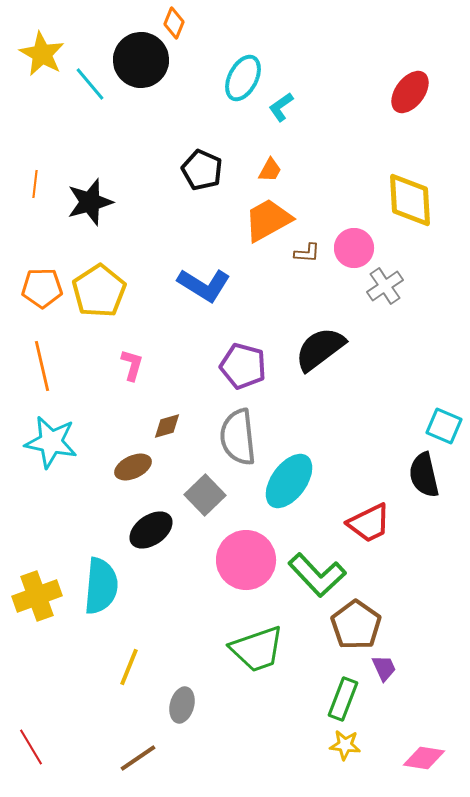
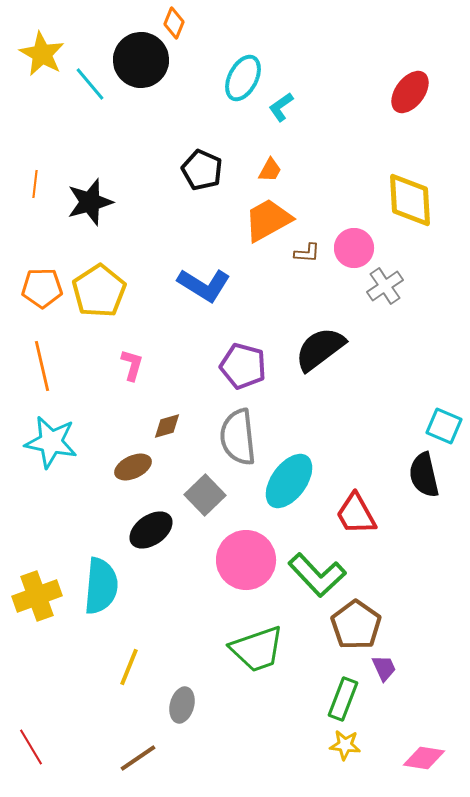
red trapezoid at (369, 523): moved 13 px left, 9 px up; rotated 87 degrees clockwise
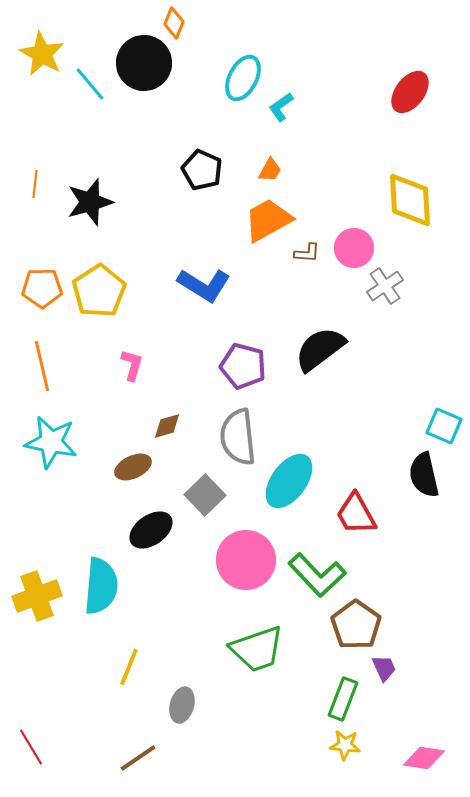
black circle at (141, 60): moved 3 px right, 3 px down
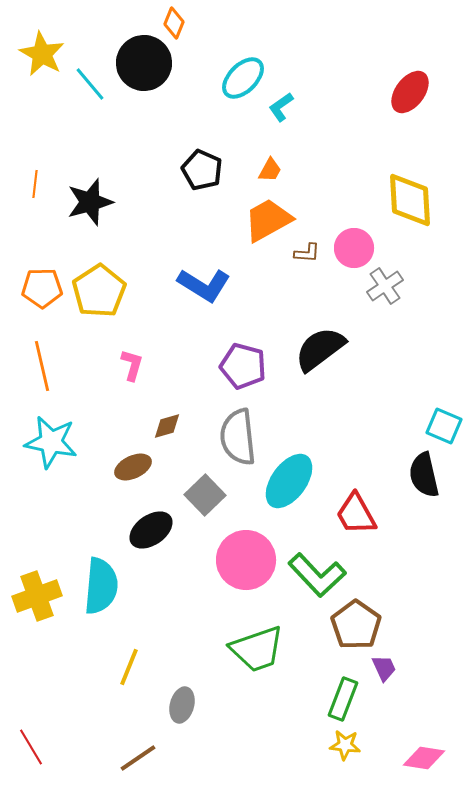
cyan ellipse at (243, 78): rotated 18 degrees clockwise
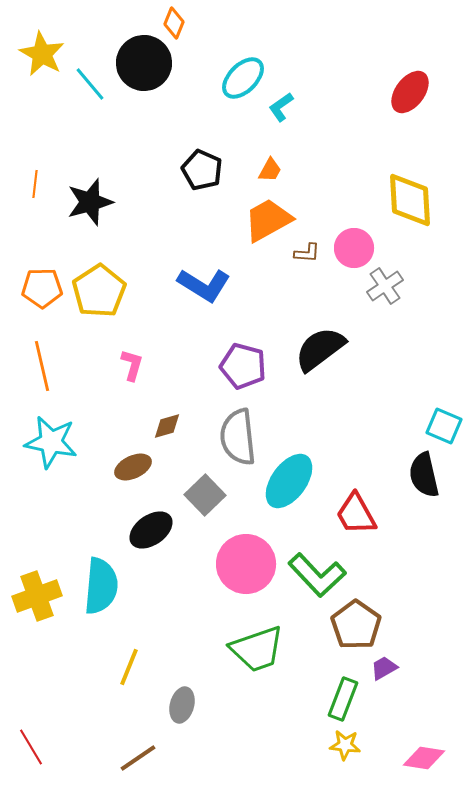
pink circle at (246, 560): moved 4 px down
purple trapezoid at (384, 668): rotated 96 degrees counterclockwise
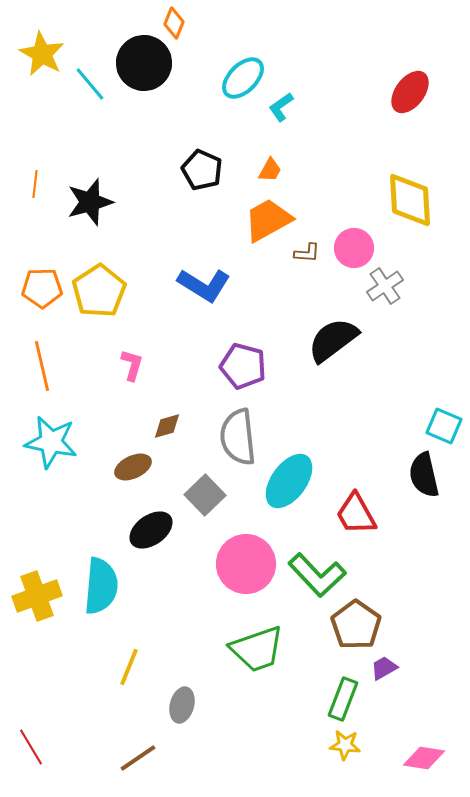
black semicircle at (320, 349): moved 13 px right, 9 px up
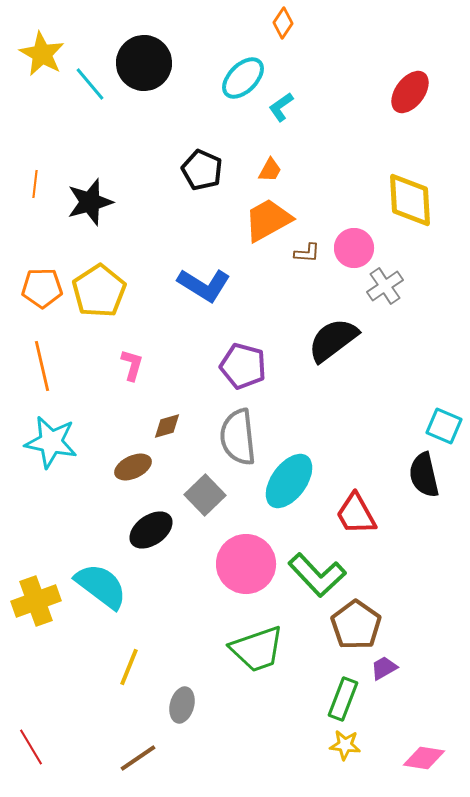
orange diamond at (174, 23): moved 109 px right; rotated 12 degrees clockwise
cyan semicircle at (101, 586): rotated 58 degrees counterclockwise
yellow cross at (37, 596): moved 1 px left, 5 px down
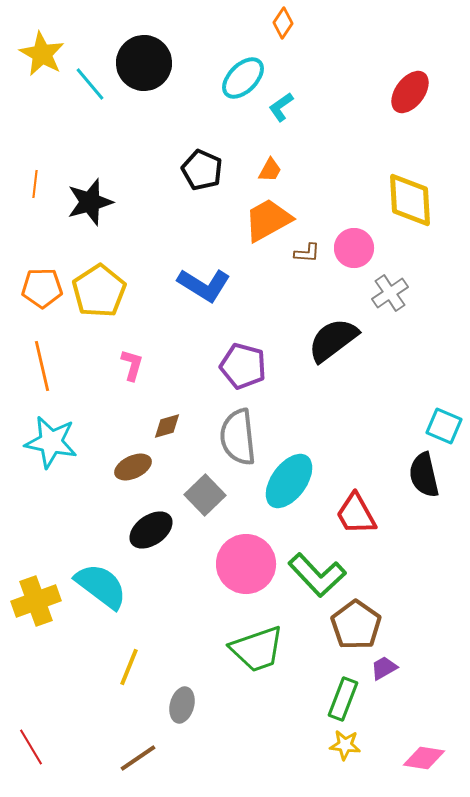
gray cross at (385, 286): moved 5 px right, 7 px down
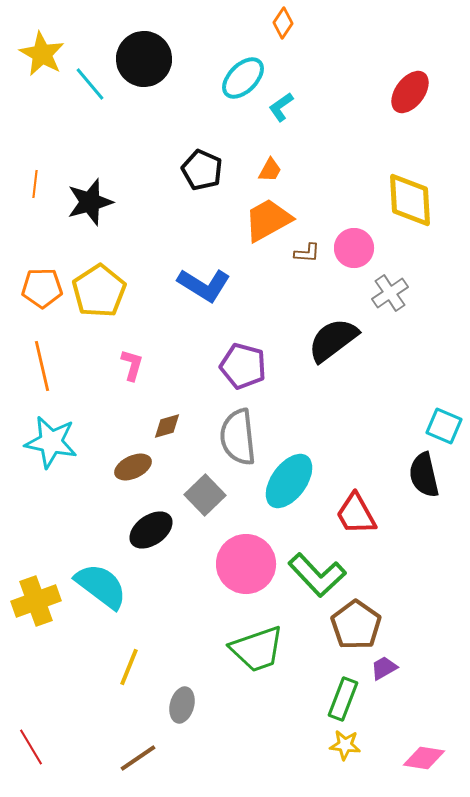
black circle at (144, 63): moved 4 px up
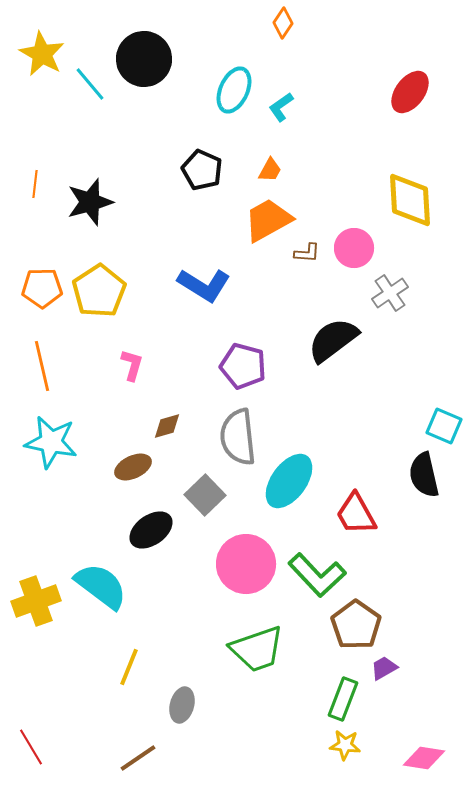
cyan ellipse at (243, 78): moved 9 px left, 12 px down; rotated 21 degrees counterclockwise
